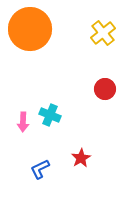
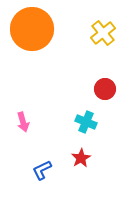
orange circle: moved 2 px right
cyan cross: moved 36 px right, 7 px down
pink arrow: rotated 18 degrees counterclockwise
blue L-shape: moved 2 px right, 1 px down
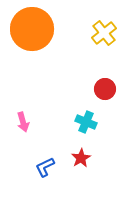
yellow cross: moved 1 px right
blue L-shape: moved 3 px right, 3 px up
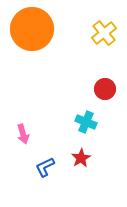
pink arrow: moved 12 px down
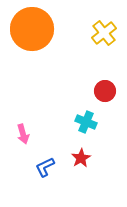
red circle: moved 2 px down
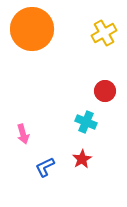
yellow cross: rotated 10 degrees clockwise
red star: moved 1 px right, 1 px down
